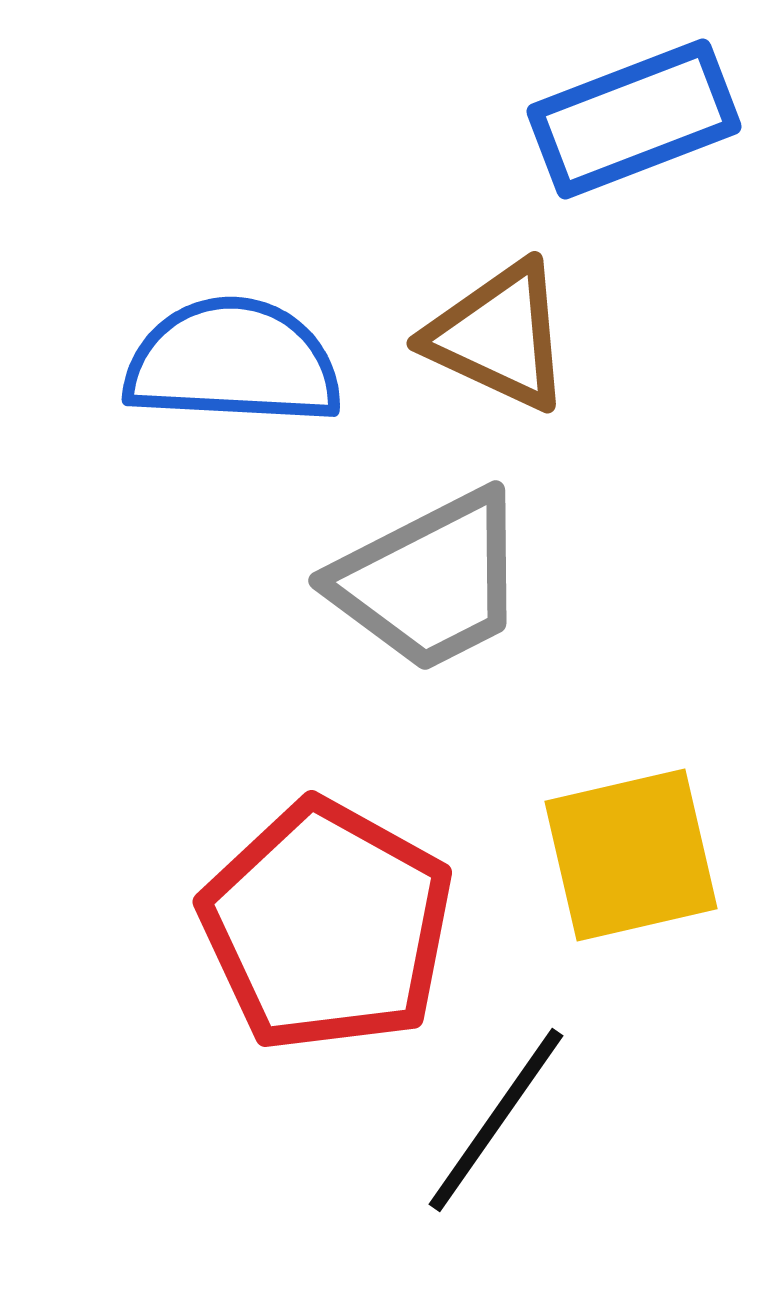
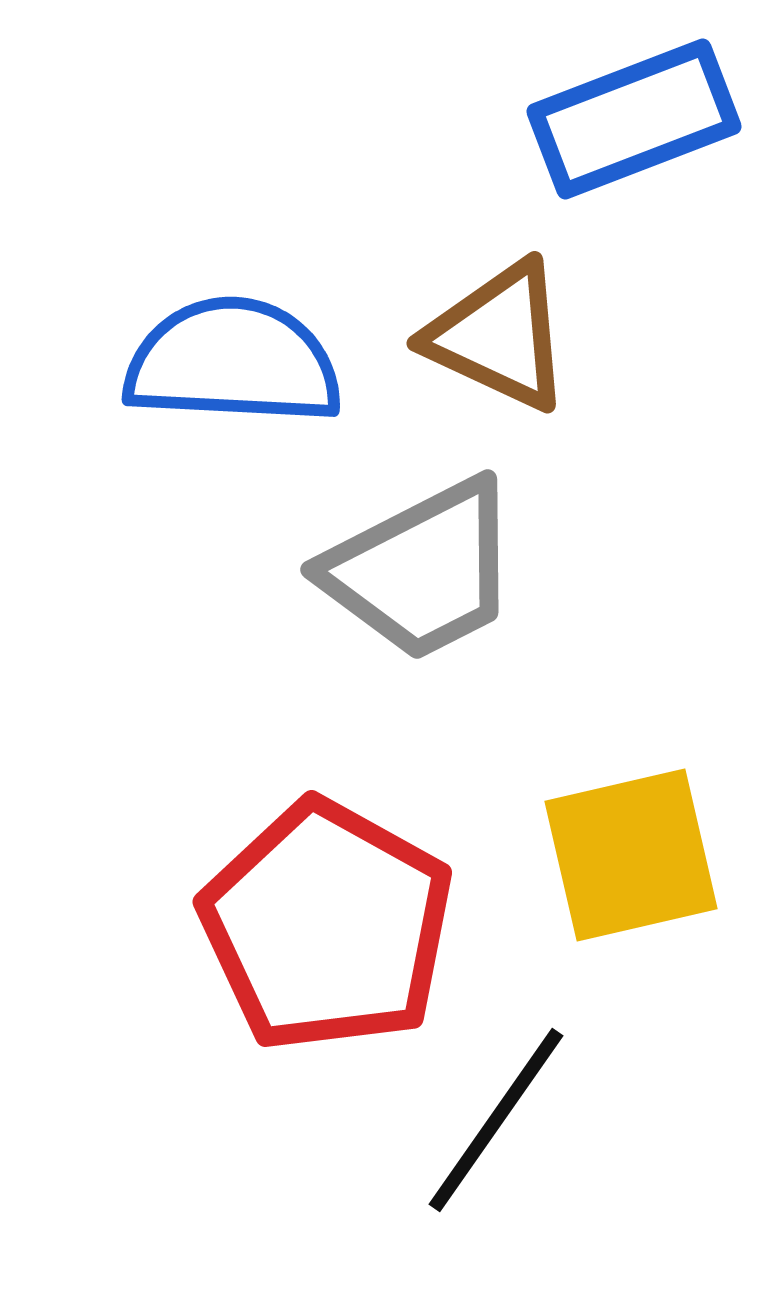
gray trapezoid: moved 8 px left, 11 px up
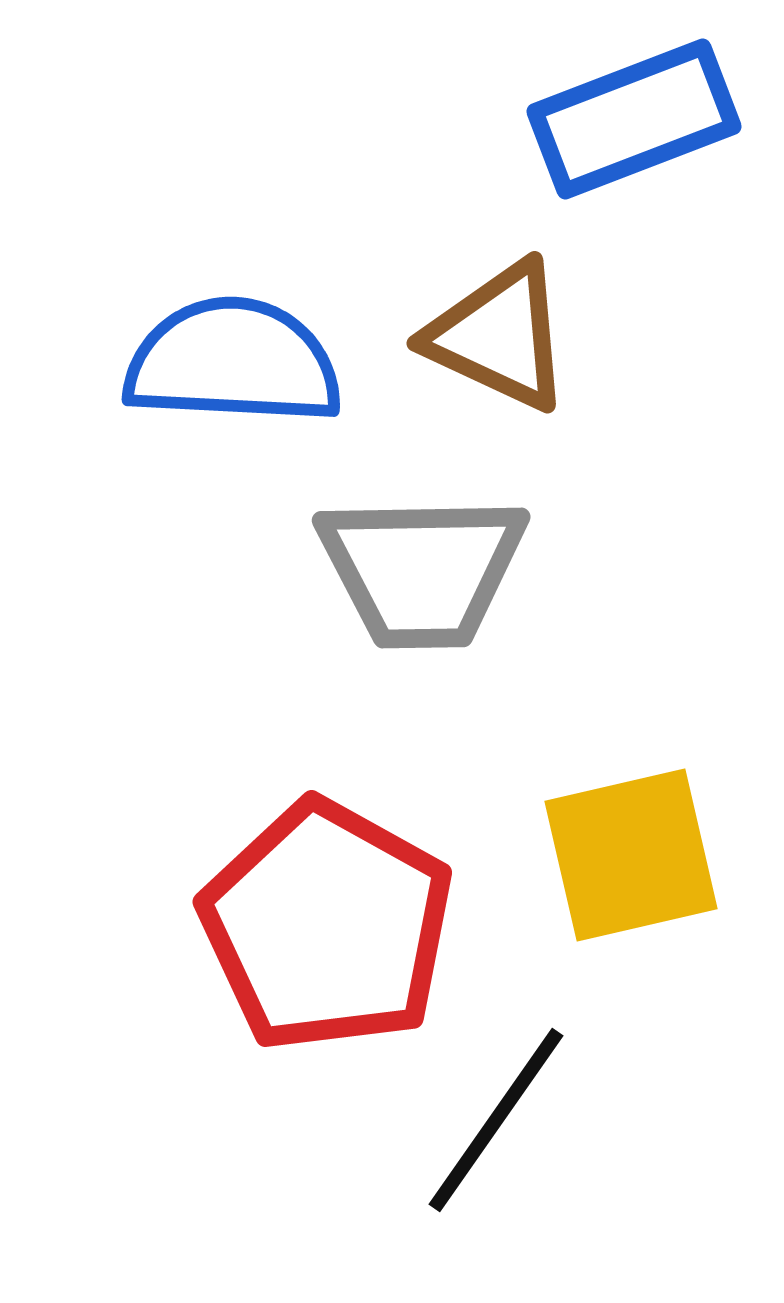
gray trapezoid: rotated 26 degrees clockwise
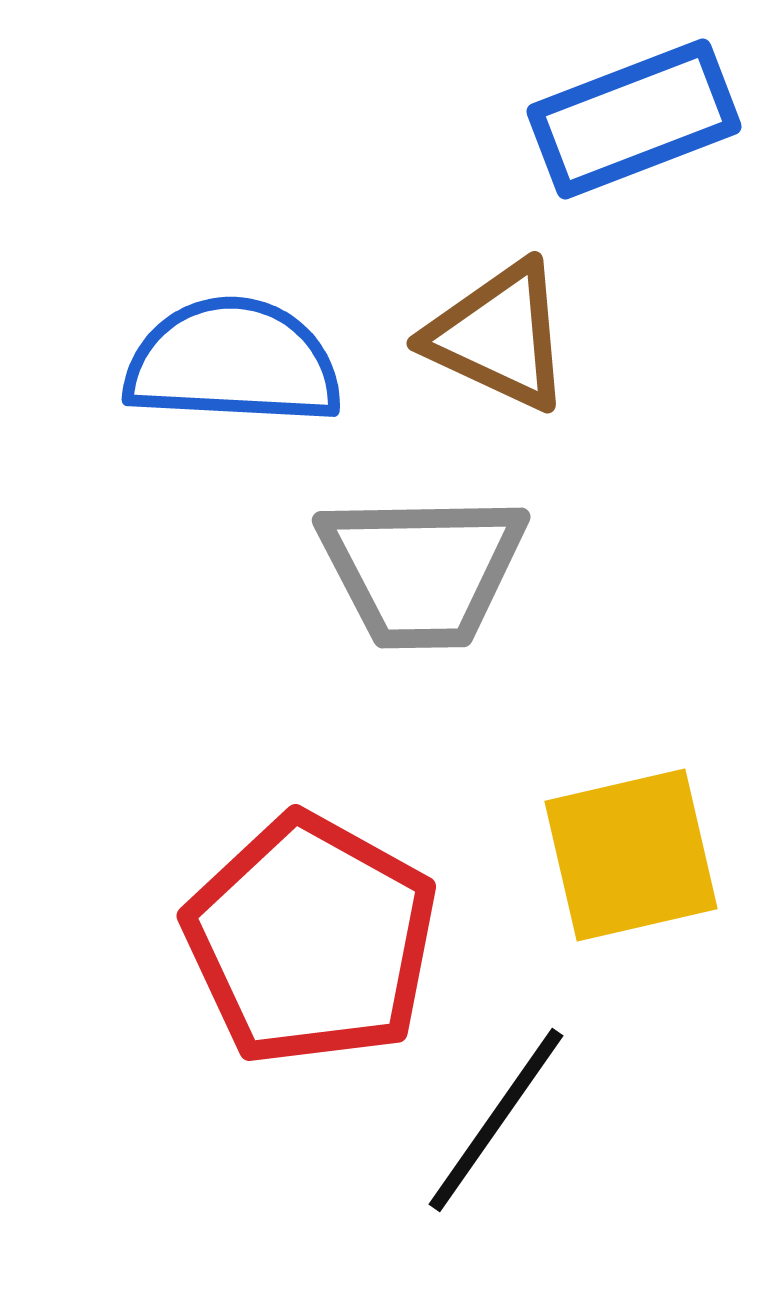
red pentagon: moved 16 px left, 14 px down
